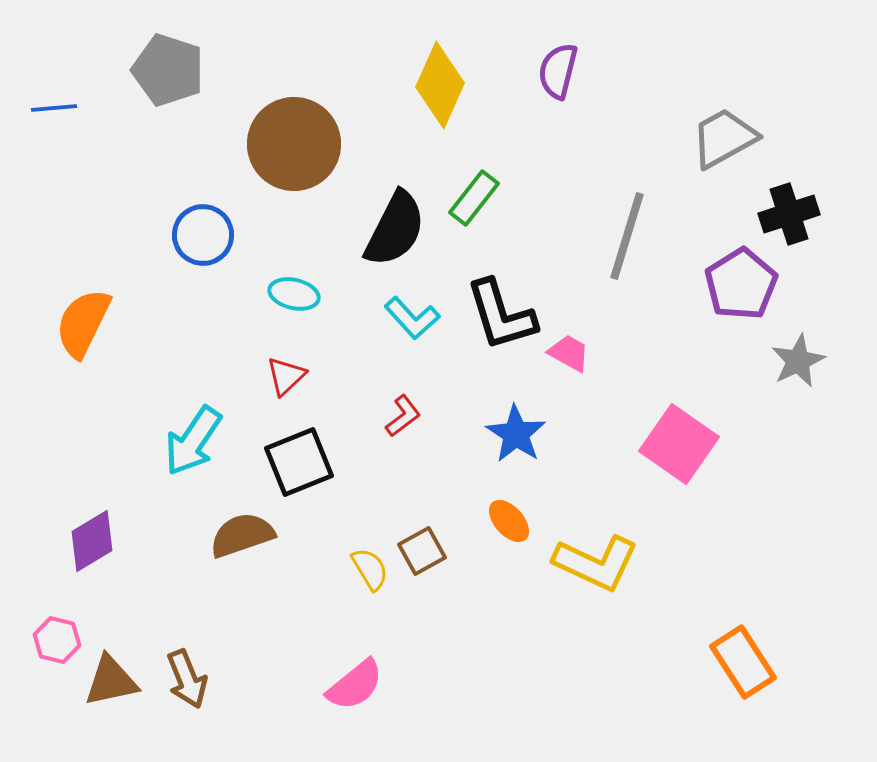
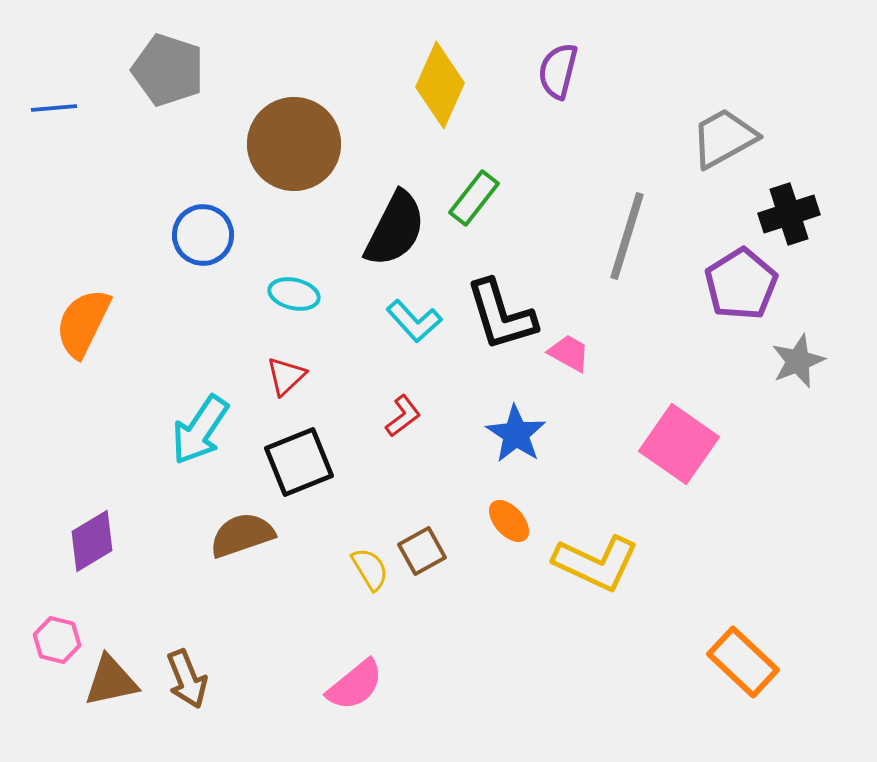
cyan L-shape: moved 2 px right, 3 px down
gray star: rotated 4 degrees clockwise
cyan arrow: moved 7 px right, 11 px up
orange rectangle: rotated 14 degrees counterclockwise
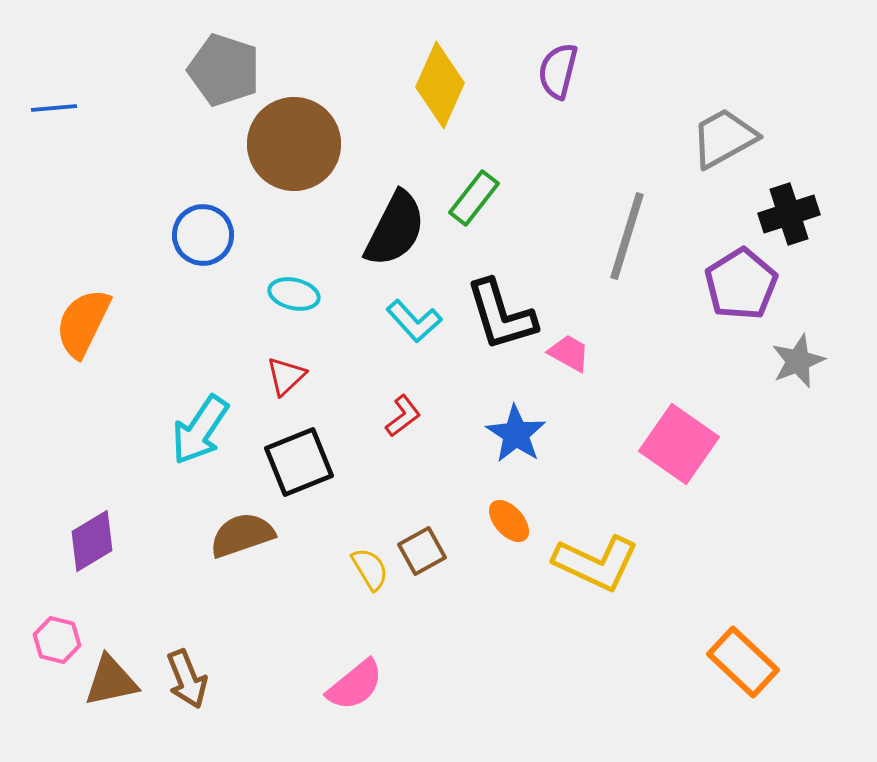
gray pentagon: moved 56 px right
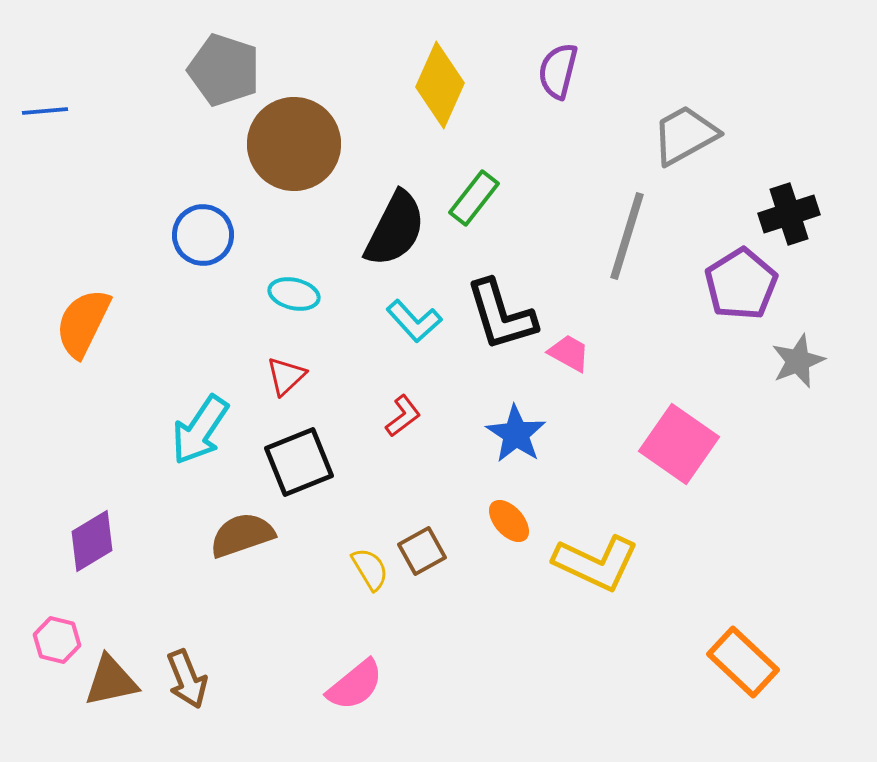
blue line: moved 9 px left, 3 px down
gray trapezoid: moved 39 px left, 3 px up
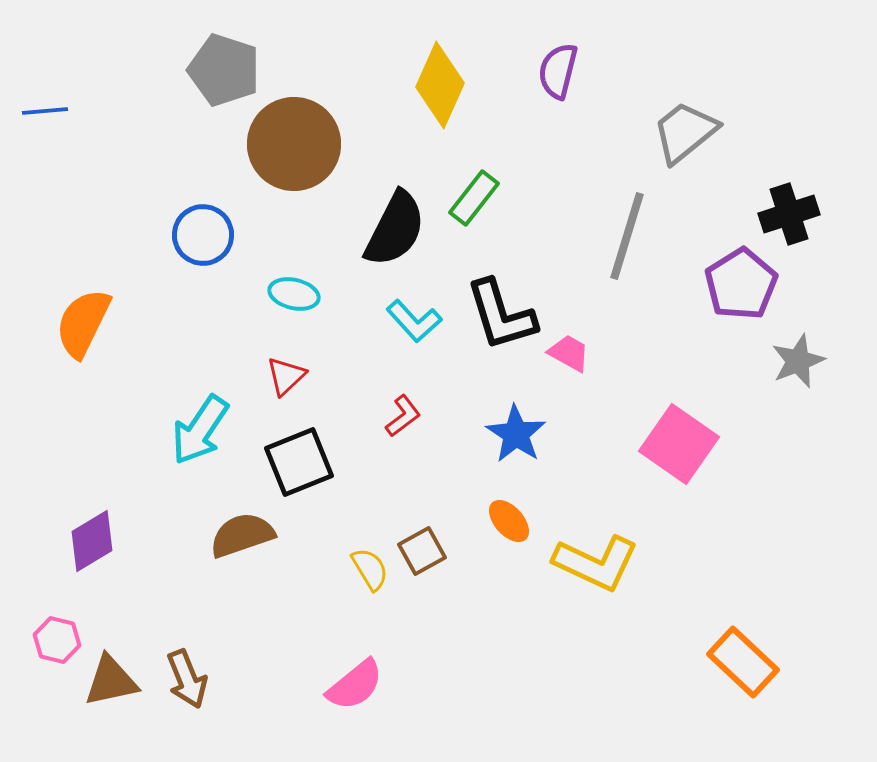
gray trapezoid: moved 3 px up; rotated 10 degrees counterclockwise
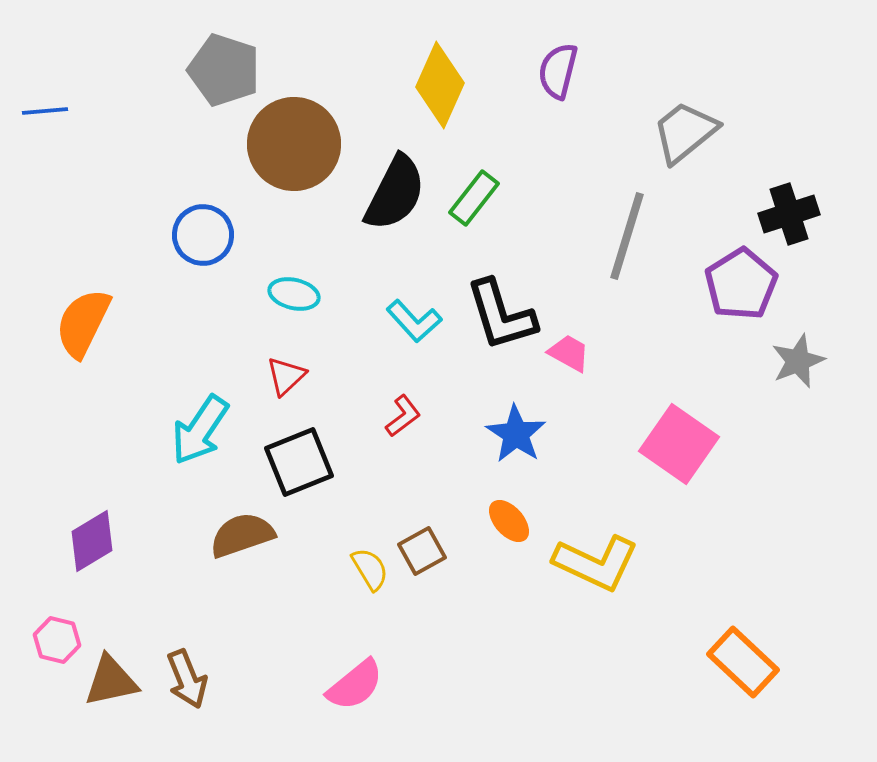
black semicircle: moved 36 px up
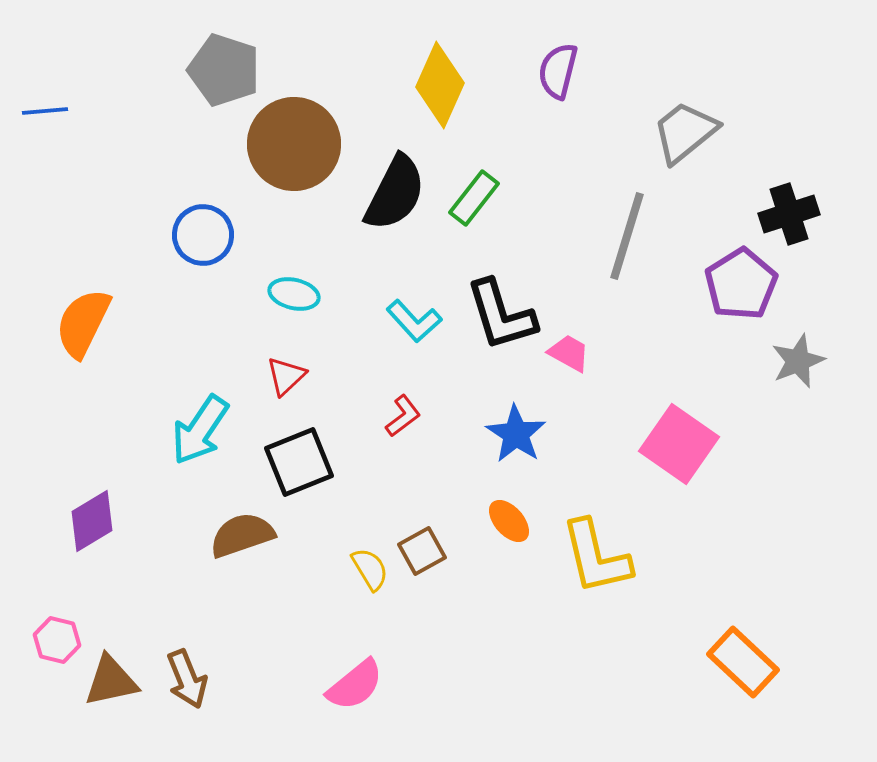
purple diamond: moved 20 px up
yellow L-shape: moved 6 px up; rotated 52 degrees clockwise
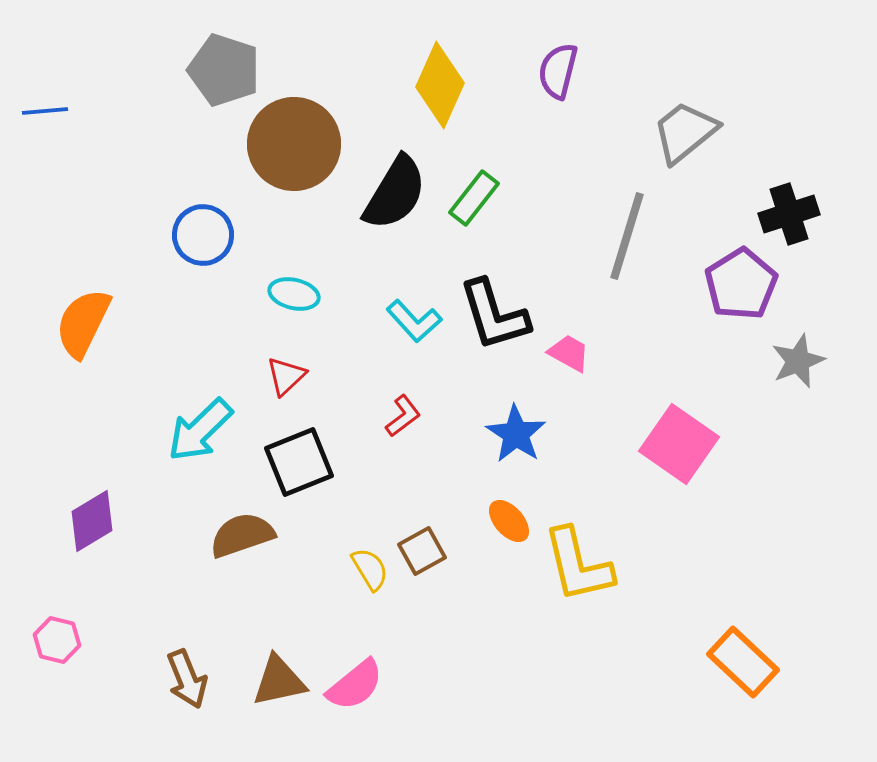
black semicircle: rotated 4 degrees clockwise
black L-shape: moved 7 px left
cyan arrow: rotated 12 degrees clockwise
yellow L-shape: moved 18 px left, 8 px down
brown triangle: moved 168 px right
